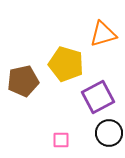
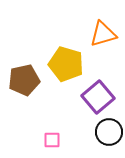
brown pentagon: moved 1 px right, 1 px up
purple square: rotated 12 degrees counterclockwise
black circle: moved 1 px up
pink square: moved 9 px left
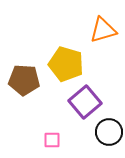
orange triangle: moved 4 px up
brown pentagon: rotated 16 degrees clockwise
purple square: moved 13 px left, 5 px down
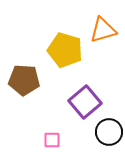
yellow pentagon: moved 1 px left, 14 px up
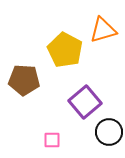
yellow pentagon: rotated 12 degrees clockwise
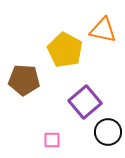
orange triangle: rotated 28 degrees clockwise
black circle: moved 1 px left
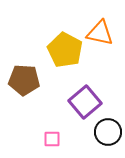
orange triangle: moved 3 px left, 3 px down
pink square: moved 1 px up
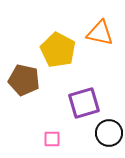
yellow pentagon: moved 7 px left
brown pentagon: rotated 8 degrees clockwise
purple square: moved 1 px left, 1 px down; rotated 24 degrees clockwise
black circle: moved 1 px right, 1 px down
